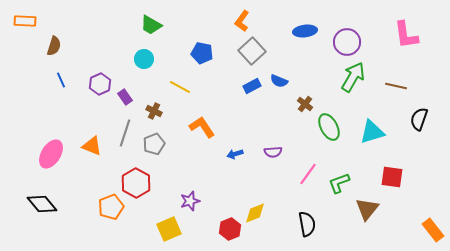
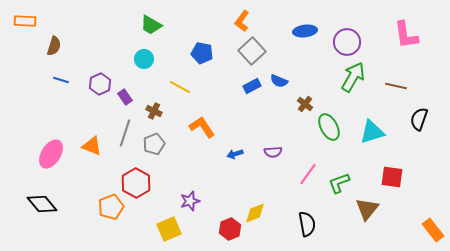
blue line at (61, 80): rotated 49 degrees counterclockwise
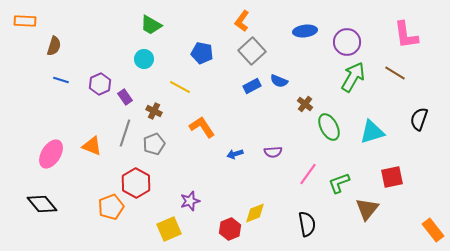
brown line at (396, 86): moved 1 px left, 13 px up; rotated 20 degrees clockwise
red square at (392, 177): rotated 20 degrees counterclockwise
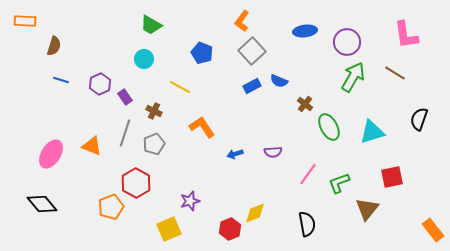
blue pentagon at (202, 53): rotated 10 degrees clockwise
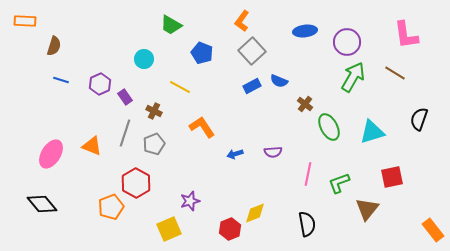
green trapezoid at (151, 25): moved 20 px right
pink line at (308, 174): rotated 25 degrees counterclockwise
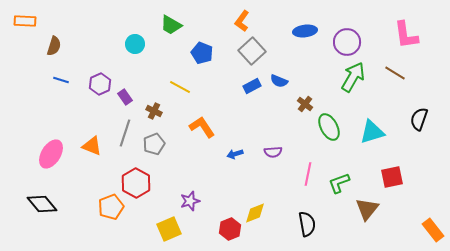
cyan circle at (144, 59): moved 9 px left, 15 px up
